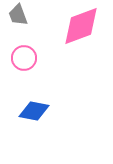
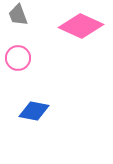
pink diamond: rotated 45 degrees clockwise
pink circle: moved 6 px left
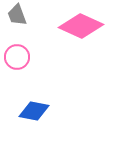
gray trapezoid: moved 1 px left
pink circle: moved 1 px left, 1 px up
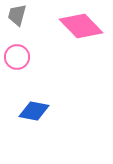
gray trapezoid: rotated 35 degrees clockwise
pink diamond: rotated 21 degrees clockwise
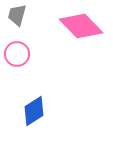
pink circle: moved 3 px up
blue diamond: rotated 44 degrees counterclockwise
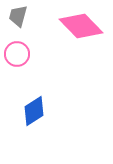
gray trapezoid: moved 1 px right, 1 px down
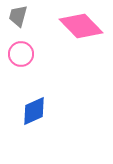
pink circle: moved 4 px right
blue diamond: rotated 8 degrees clockwise
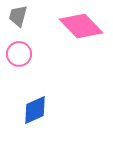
pink circle: moved 2 px left
blue diamond: moved 1 px right, 1 px up
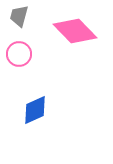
gray trapezoid: moved 1 px right
pink diamond: moved 6 px left, 5 px down
